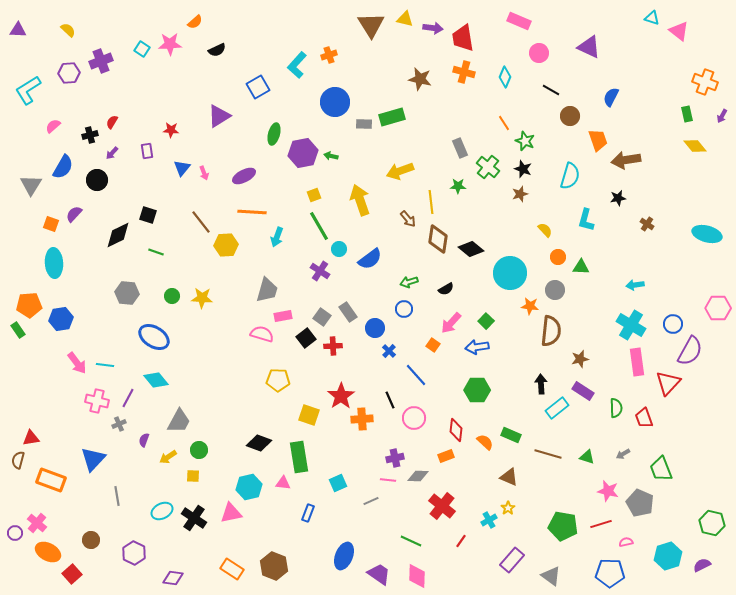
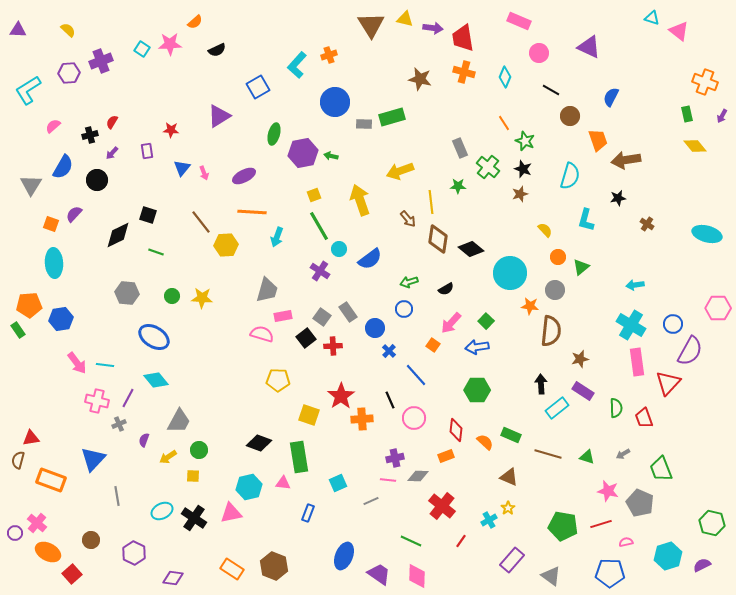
green triangle at (581, 267): rotated 42 degrees counterclockwise
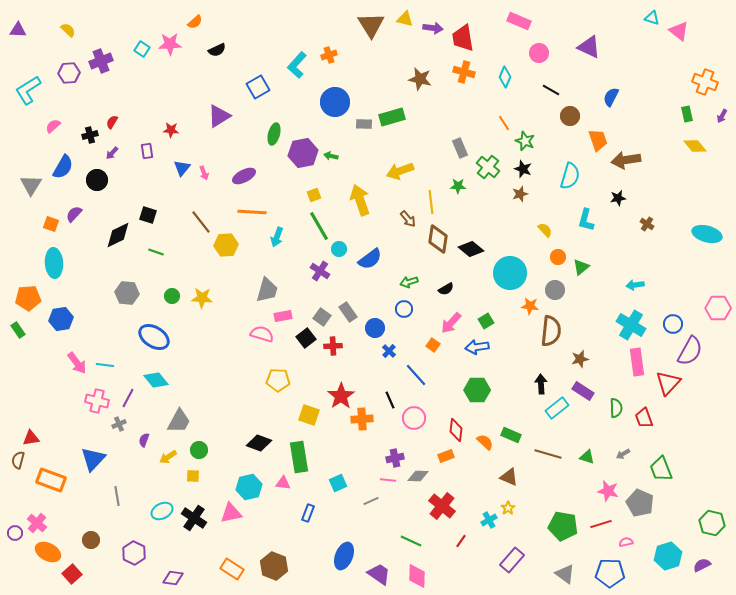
orange pentagon at (29, 305): moved 1 px left, 7 px up
green square at (486, 321): rotated 14 degrees clockwise
gray triangle at (551, 576): moved 14 px right, 2 px up
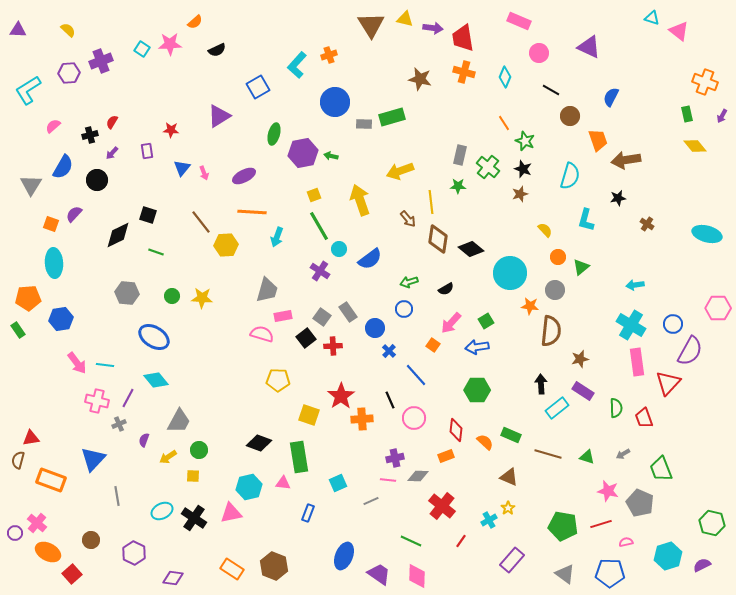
gray rectangle at (460, 148): moved 7 px down; rotated 36 degrees clockwise
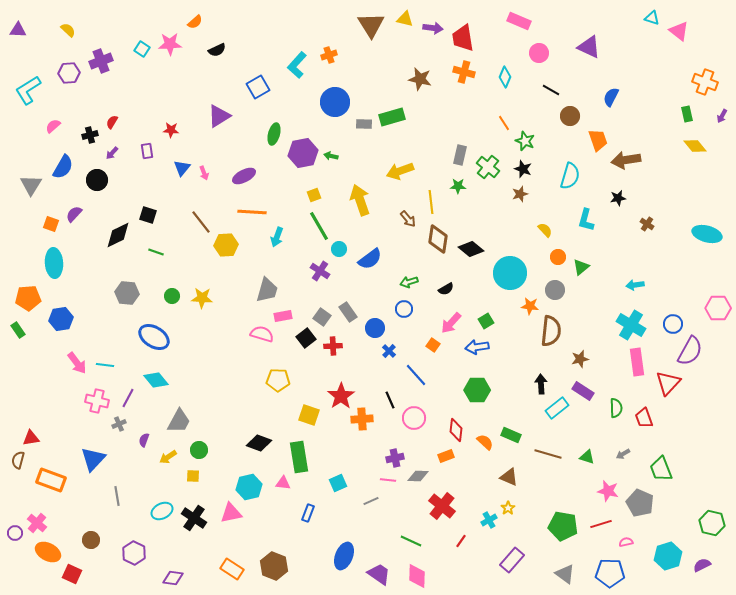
red square at (72, 574): rotated 24 degrees counterclockwise
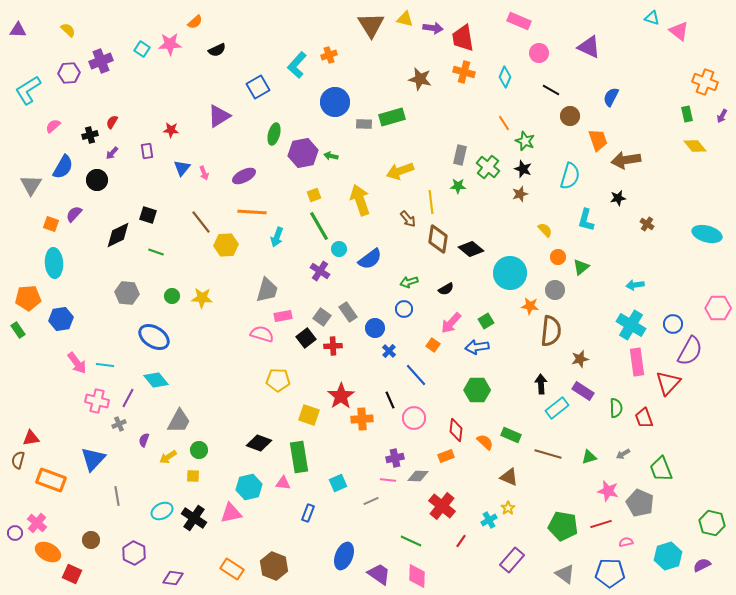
green triangle at (587, 457): moved 2 px right; rotated 35 degrees counterclockwise
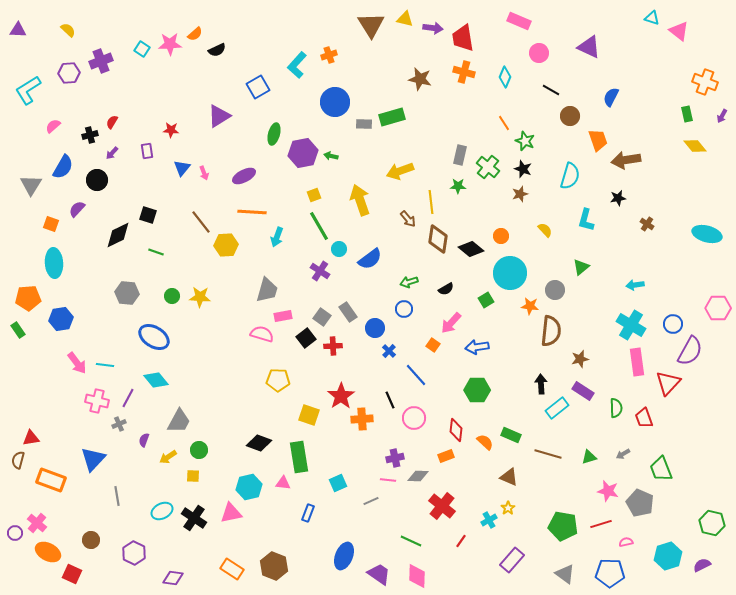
orange semicircle at (195, 22): moved 12 px down
purple semicircle at (74, 214): moved 3 px right, 5 px up
orange circle at (558, 257): moved 57 px left, 21 px up
yellow star at (202, 298): moved 2 px left, 1 px up
green square at (486, 321): moved 21 px up
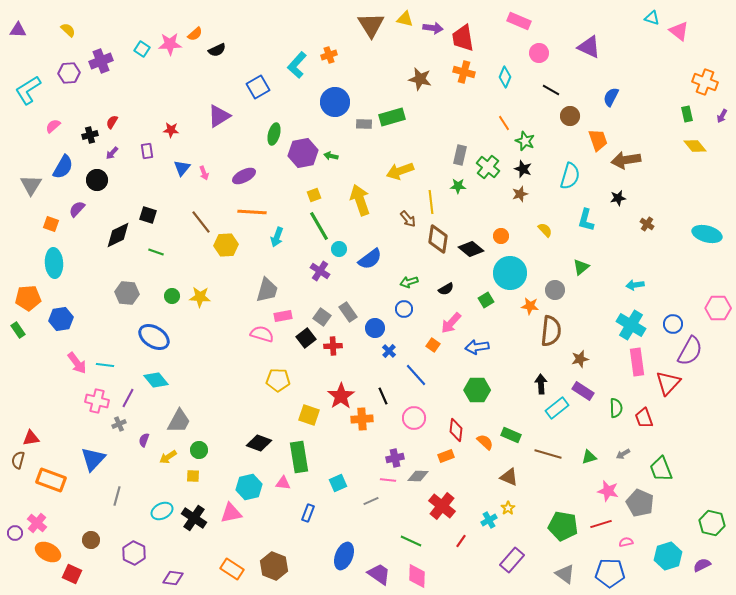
black line at (390, 400): moved 7 px left, 4 px up
gray line at (117, 496): rotated 24 degrees clockwise
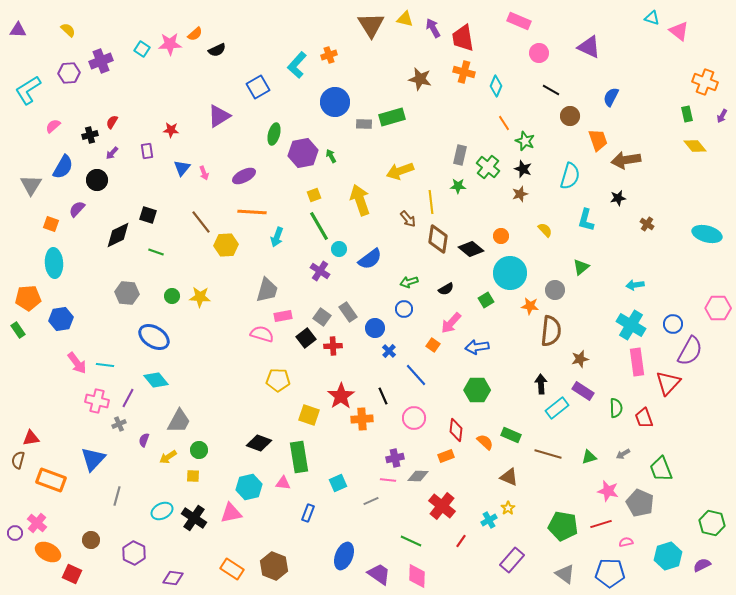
purple arrow at (433, 28): rotated 126 degrees counterclockwise
cyan diamond at (505, 77): moved 9 px left, 9 px down
green arrow at (331, 156): rotated 48 degrees clockwise
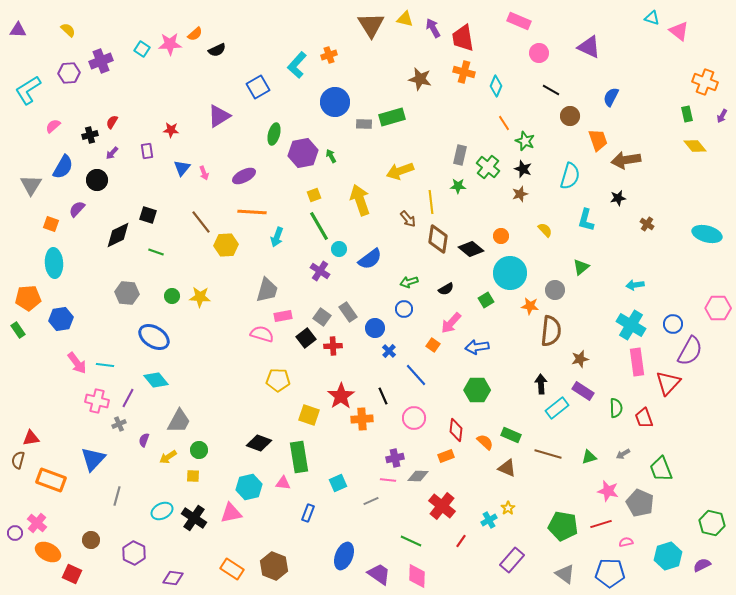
brown triangle at (509, 477): moved 2 px left, 9 px up
